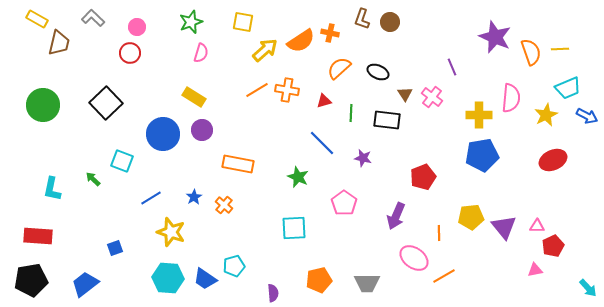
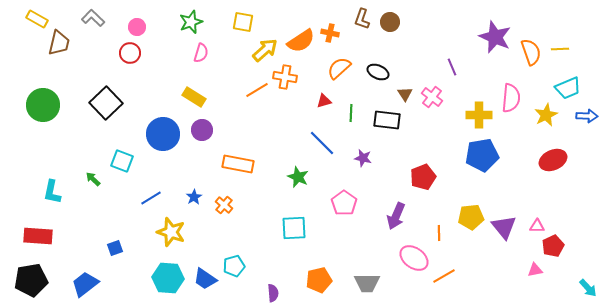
orange cross at (287, 90): moved 2 px left, 13 px up
blue arrow at (587, 116): rotated 25 degrees counterclockwise
cyan L-shape at (52, 189): moved 3 px down
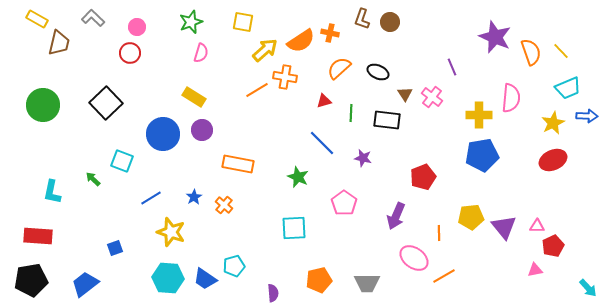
yellow line at (560, 49): moved 1 px right, 2 px down; rotated 48 degrees clockwise
yellow star at (546, 115): moved 7 px right, 8 px down
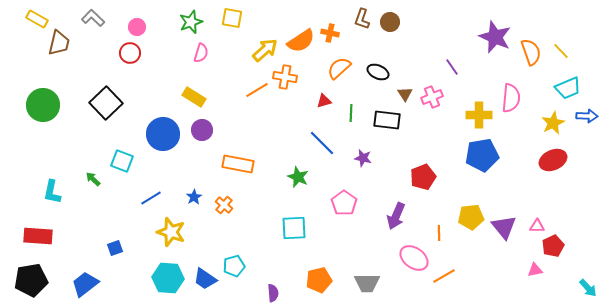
yellow square at (243, 22): moved 11 px left, 4 px up
purple line at (452, 67): rotated 12 degrees counterclockwise
pink cross at (432, 97): rotated 30 degrees clockwise
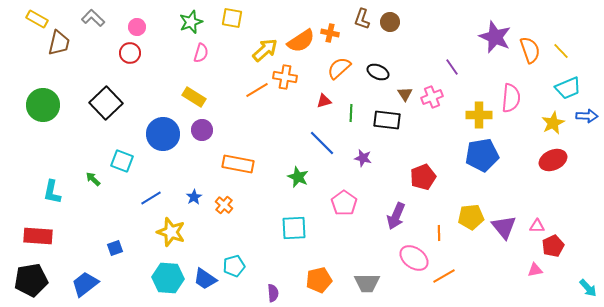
orange semicircle at (531, 52): moved 1 px left, 2 px up
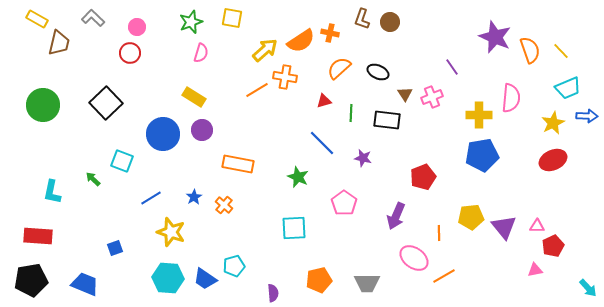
blue trapezoid at (85, 284): rotated 60 degrees clockwise
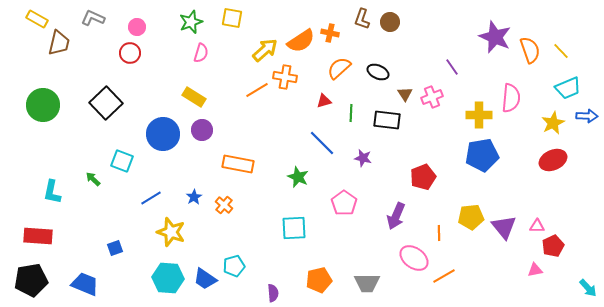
gray L-shape at (93, 18): rotated 20 degrees counterclockwise
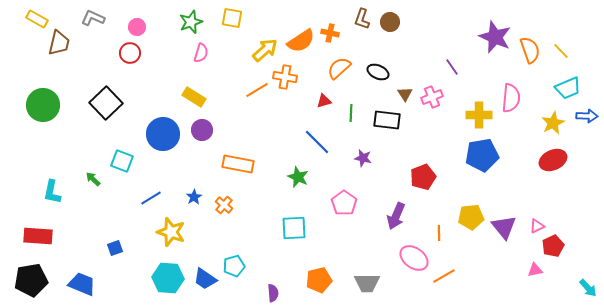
blue line at (322, 143): moved 5 px left, 1 px up
pink triangle at (537, 226): rotated 28 degrees counterclockwise
blue trapezoid at (85, 284): moved 3 px left
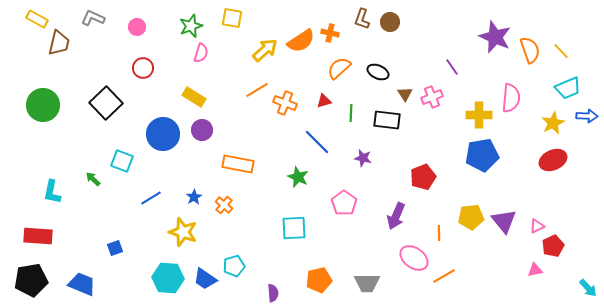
green star at (191, 22): moved 4 px down
red circle at (130, 53): moved 13 px right, 15 px down
orange cross at (285, 77): moved 26 px down; rotated 10 degrees clockwise
purple triangle at (504, 227): moved 6 px up
yellow star at (171, 232): moved 12 px right
